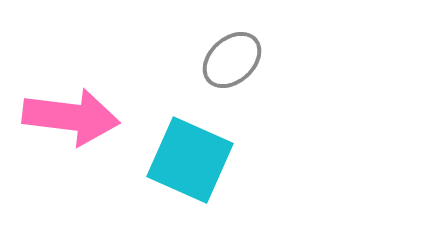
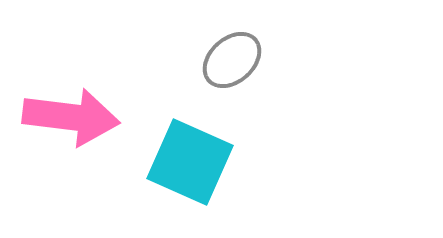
cyan square: moved 2 px down
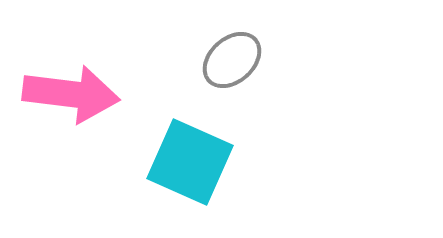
pink arrow: moved 23 px up
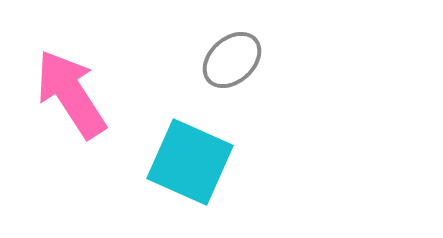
pink arrow: rotated 130 degrees counterclockwise
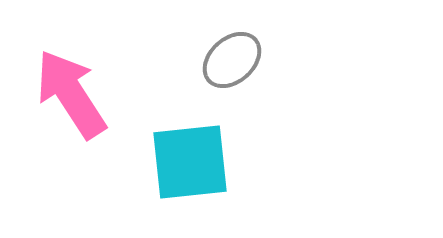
cyan square: rotated 30 degrees counterclockwise
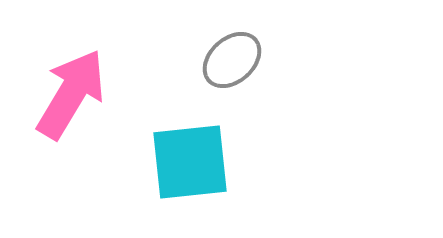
pink arrow: rotated 64 degrees clockwise
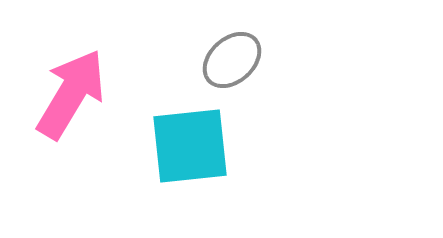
cyan square: moved 16 px up
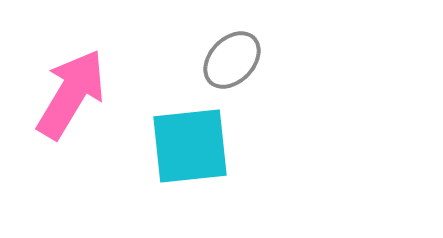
gray ellipse: rotated 4 degrees counterclockwise
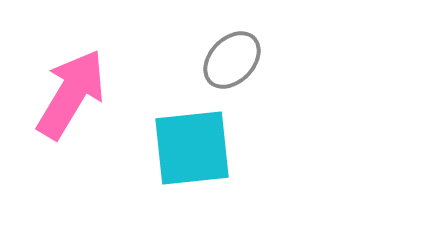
cyan square: moved 2 px right, 2 px down
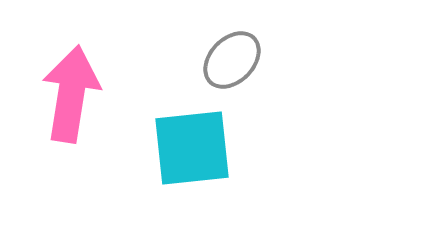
pink arrow: rotated 22 degrees counterclockwise
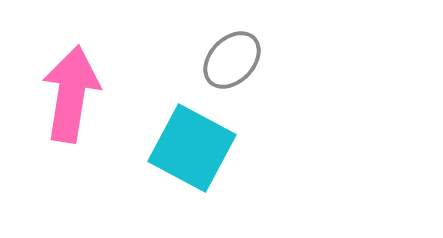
cyan square: rotated 34 degrees clockwise
